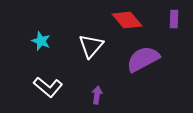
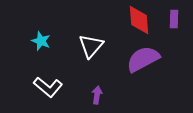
red diamond: moved 12 px right; rotated 36 degrees clockwise
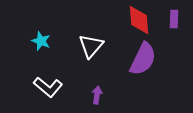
purple semicircle: rotated 144 degrees clockwise
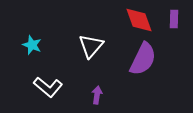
red diamond: rotated 16 degrees counterclockwise
cyan star: moved 9 px left, 4 px down
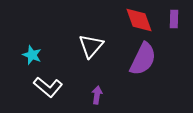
cyan star: moved 10 px down
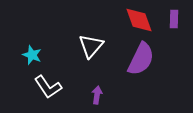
purple semicircle: moved 2 px left
white L-shape: rotated 16 degrees clockwise
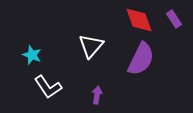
purple rectangle: rotated 36 degrees counterclockwise
